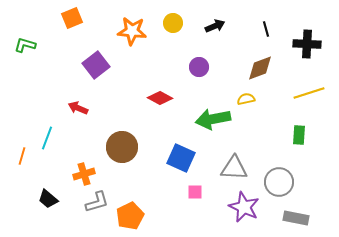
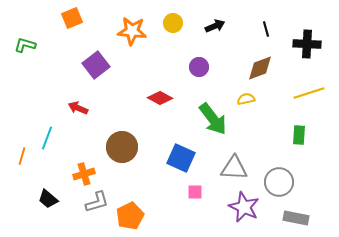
green arrow: rotated 116 degrees counterclockwise
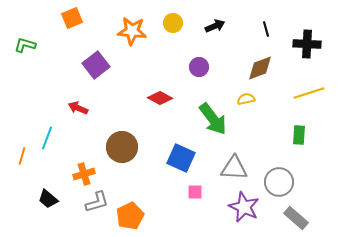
gray rectangle: rotated 30 degrees clockwise
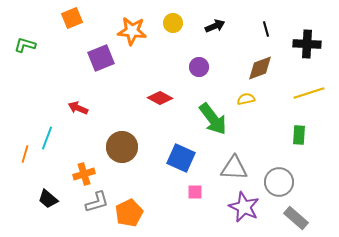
purple square: moved 5 px right, 7 px up; rotated 16 degrees clockwise
orange line: moved 3 px right, 2 px up
orange pentagon: moved 1 px left, 3 px up
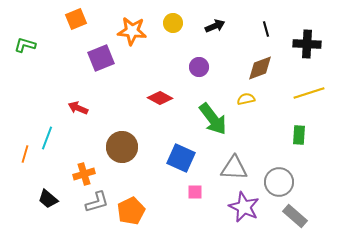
orange square: moved 4 px right, 1 px down
orange pentagon: moved 2 px right, 2 px up
gray rectangle: moved 1 px left, 2 px up
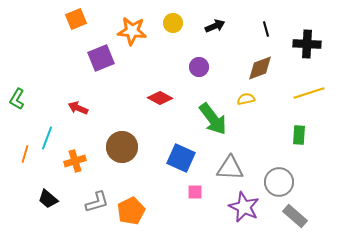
green L-shape: moved 8 px left, 54 px down; rotated 75 degrees counterclockwise
gray triangle: moved 4 px left
orange cross: moved 9 px left, 13 px up
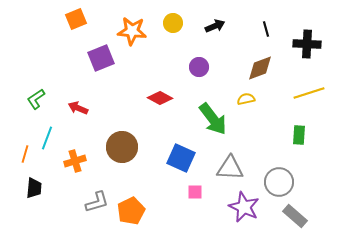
green L-shape: moved 19 px right; rotated 25 degrees clockwise
black trapezoid: moved 14 px left, 11 px up; rotated 125 degrees counterclockwise
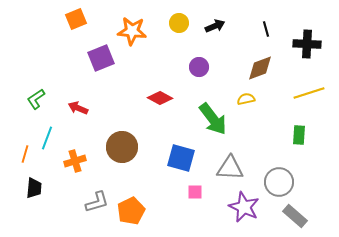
yellow circle: moved 6 px right
blue square: rotated 8 degrees counterclockwise
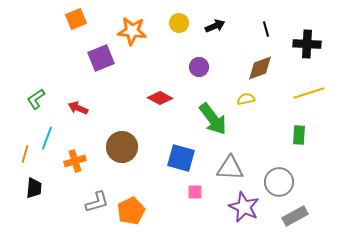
gray rectangle: rotated 70 degrees counterclockwise
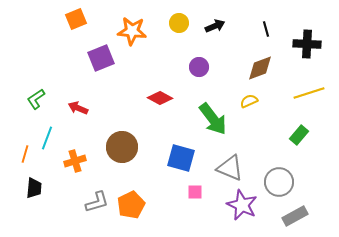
yellow semicircle: moved 3 px right, 2 px down; rotated 12 degrees counterclockwise
green rectangle: rotated 36 degrees clockwise
gray triangle: rotated 20 degrees clockwise
purple star: moved 2 px left, 2 px up
orange pentagon: moved 6 px up
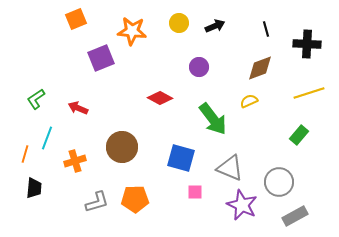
orange pentagon: moved 4 px right, 6 px up; rotated 24 degrees clockwise
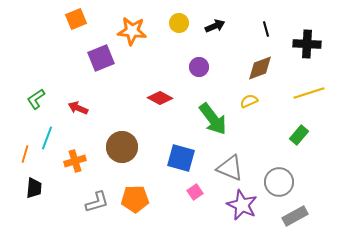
pink square: rotated 35 degrees counterclockwise
